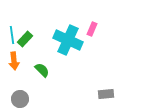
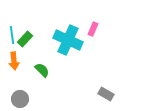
pink rectangle: moved 1 px right
gray rectangle: rotated 35 degrees clockwise
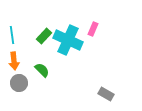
green rectangle: moved 19 px right, 3 px up
gray circle: moved 1 px left, 16 px up
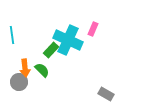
green rectangle: moved 7 px right, 14 px down
orange arrow: moved 11 px right, 7 px down
gray circle: moved 1 px up
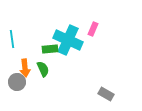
cyan line: moved 4 px down
green rectangle: moved 1 px left, 1 px up; rotated 42 degrees clockwise
green semicircle: moved 1 px right, 1 px up; rotated 21 degrees clockwise
gray circle: moved 2 px left
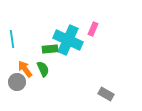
orange arrow: moved 1 px down; rotated 150 degrees clockwise
